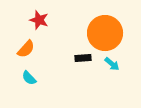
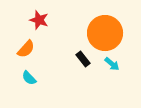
black rectangle: moved 1 px down; rotated 56 degrees clockwise
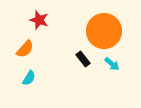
orange circle: moved 1 px left, 2 px up
orange semicircle: moved 1 px left
cyan semicircle: rotated 105 degrees counterclockwise
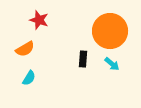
orange circle: moved 6 px right
orange semicircle: rotated 18 degrees clockwise
black rectangle: rotated 42 degrees clockwise
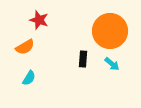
orange semicircle: moved 2 px up
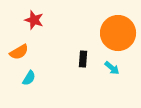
red star: moved 5 px left
orange circle: moved 8 px right, 2 px down
orange semicircle: moved 6 px left, 5 px down
cyan arrow: moved 4 px down
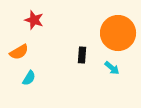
black rectangle: moved 1 px left, 4 px up
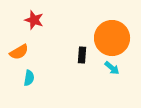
orange circle: moved 6 px left, 5 px down
cyan semicircle: rotated 21 degrees counterclockwise
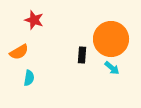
orange circle: moved 1 px left, 1 px down
